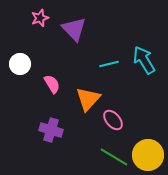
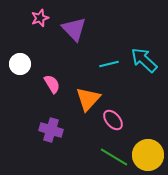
cyan arrow: rotated 16 degrees counterclockwise
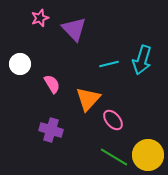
cyan arrow: moved 2 px left; rotated 116 degrees counterclockwise
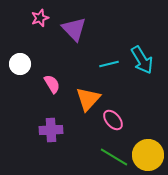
cyan arrow: rotated 48 degrees counterclockwise
purple cross: rotated 20 degrees counterclockwise
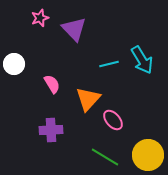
white circle: moved 6 px left
green line: moved 9 px left
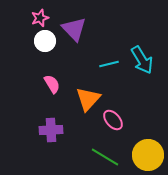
white circle: moved 31 px right, 23 px up
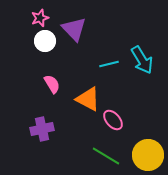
orange triangle: rotated 44 degrees counterclockwise
purple cross: moved 9 px left, 1 px up; rotated 10 degrees counterclockwise
green line: moved 1 px right, 1 px up
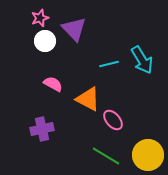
pink semicircle: moved 1 px right; rotated 30 degrees counterclockwise
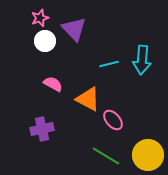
cyan arrow: rotated 36 degrees clockwise
